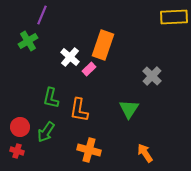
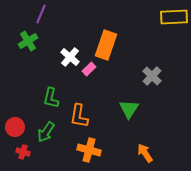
purple line: moved 1 px left, 1 px up
orange rectangle: moved 3 px right
orange L-shape: moved 6 px down
red circle: moved 5 px left
red cross: moved 6 px right, 1 px down
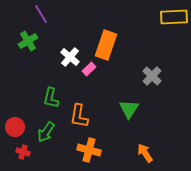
purple line: rotated 54 degrees counterclockwise
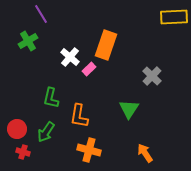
red circle: moved 2 px right, 2 px down
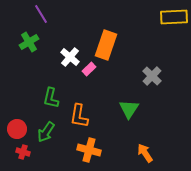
green cross: moved 1 px right, 1 px down
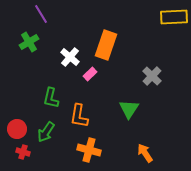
pink rectangle: moved 1 px right, 5 px down
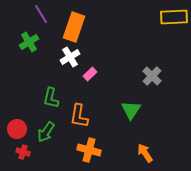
orange rectangle: moved 32 px left, 18 px up
white cross: rotated 18 degrees clockwise
green triangle: moved 2 px right, 1 px down
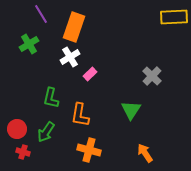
green cross: moved 2 px down
orange L-shape: moved 1 px right, 1 px up
